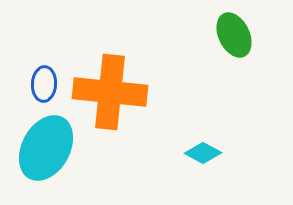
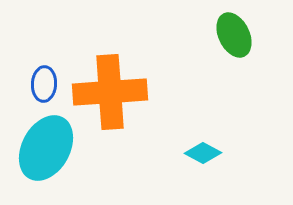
orange cross: rotated 10 degrees counterclockwise
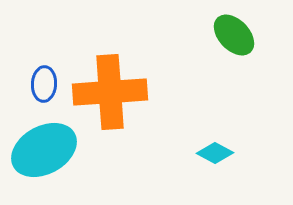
green ellipse: rotated 18 degrees counterclockwise
cyan ellipse: moved 2 px left, 2 px down; rotated 32 degrees clockwise
cyan diamond: moved 12 px right
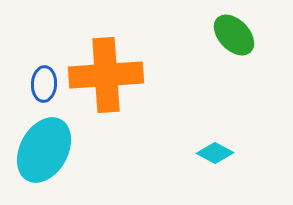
orange cross: moved 4 px left, 17 px up
cyan ellipse: rotated 32 degrees counterclockwise
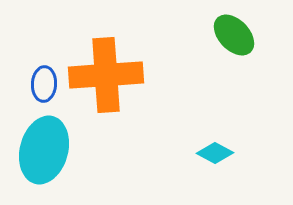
cyan ellipse: rotated 14 degrees counterclockwise
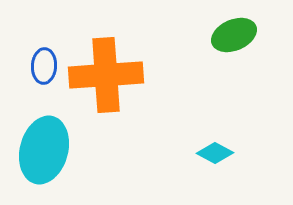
green ellipse: rotated 69 degrees counterclockwise
blue ellipse: moved 18 px up
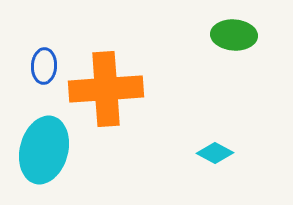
green ellipse: rotated 27 degrees clockwise
orange cross: moved 14 px down
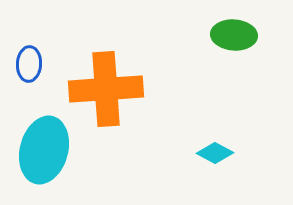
blue ellipse: moved 15 px left, 2 px up
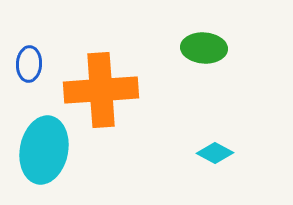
green ellipse: moved 30 px left, 13 px down
orange cross: moved 5 px left, 1 px down
cyan ellipse: rotated 4 degrees counterclockwise
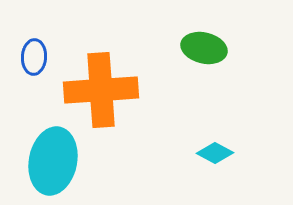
green ellipse: rotated 9 degrees clockwise
blue ellipse: moved 5 px right, 7 px up
cyan ellipse: moved 9 px right, 11 px down
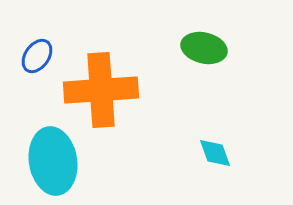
blue ellipse: moved 3 px right, 1 px up; rotated 32 degrees clockwise
cyan diamond: rotated 42 degrees clockwise
cyan ellipse: rotated 20 degrees counterclockwise
